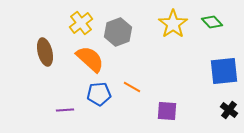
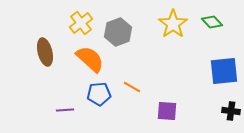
black cross: moved 2 px right, 1 px down; rotated 30 degrees counterclockwise
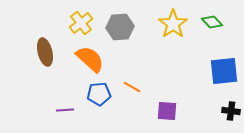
gray hexagon: moved 2 px right, 5 px up; rotated 16 degrees clockwise
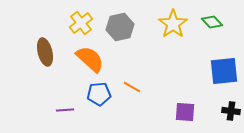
gray hexagon: rotated 8 degrees counterclockwise
purple square: moved 18 px right, 1 px down
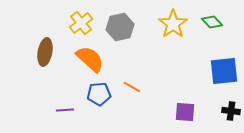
brown ellipse: rotated 24 degrees clockwise
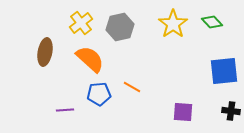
purple square: moved 2 px left
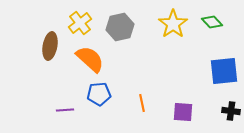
yellow cross: moved 1 px left
brown ellipse: moved 5 px right, 6 px up
orange line: moved 10 px right, 16 px down; rotated 48 degrees clockwise
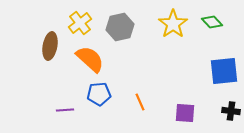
orange line: moved 2 px left, 1 px up; rotated 12 degrees counterclockwise
purple square: moved 2 px right, 1 px down
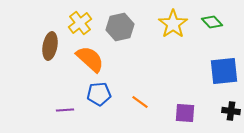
orange line: rotated 30 degrees counterclockwise
